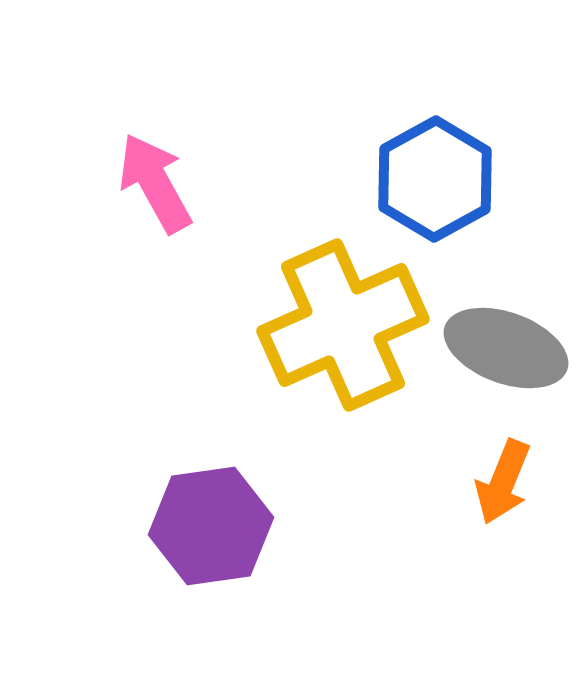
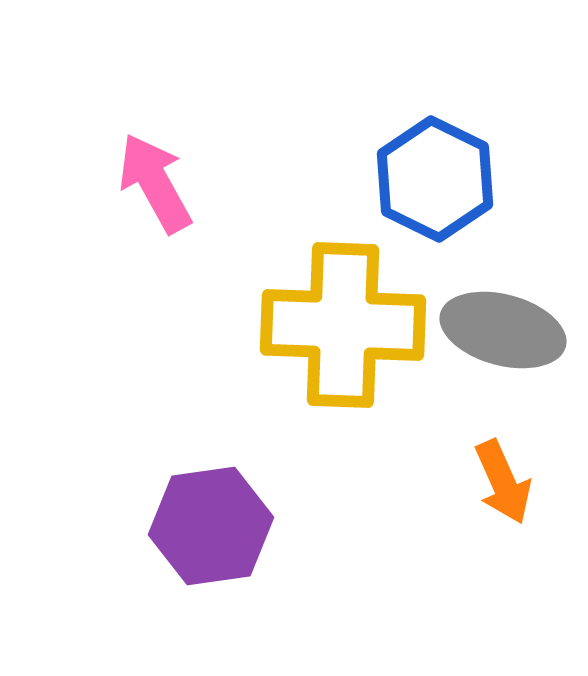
blue hexagon: rotated 5 degrees counterclockwise
yellow cross: rotated 26 degrees clockwise
gray ellipse: moved 3 px left, 18 px up; rotated 5 degrees counterclockwise
orange arrow: rotated 46 degrees counterclockwise
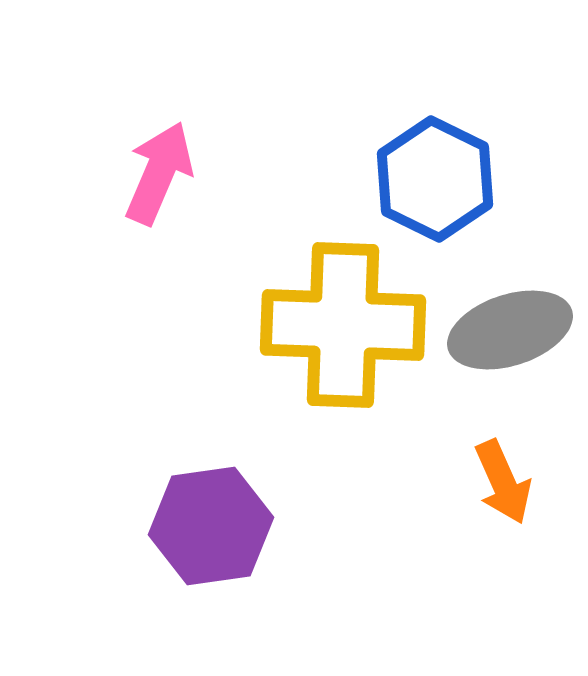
pink arrow: moved 4 px right, 10 px up; rotated 52 degrees clockwise
gray ellipse: moved 7 px right; rotated 33 degrees counterclockwise
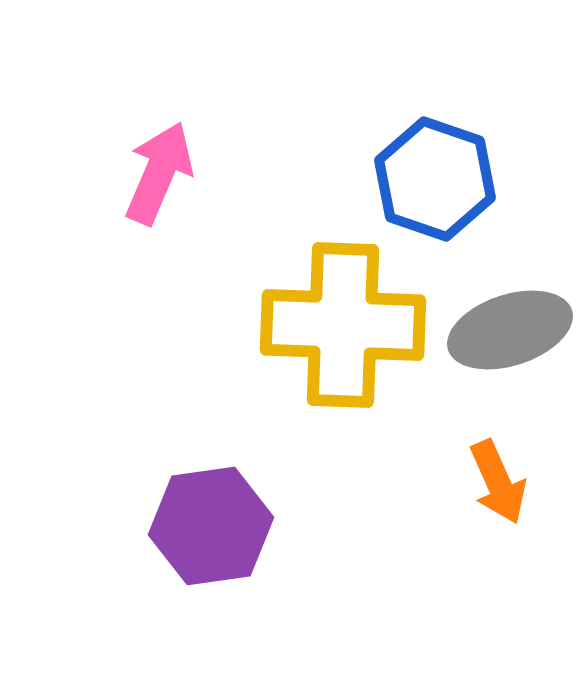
blue hexagon: rotated 7 degrees counterclockwise
orange arrow: moved 5 px left
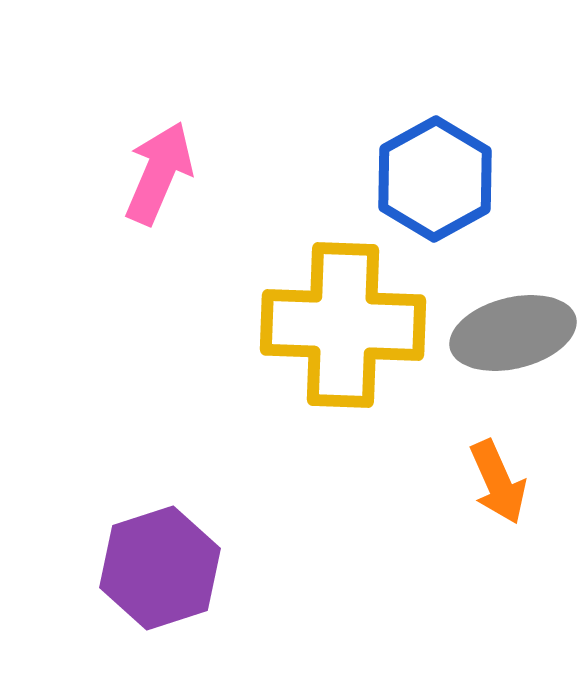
blue hexagon: rotated 12 degrees clockwise
gray ellipse: moved 3 px right, 3 px down; rotated 4 degrees clockwise
purple hexagon: moved 51 px left, 42 px down; rotated 10 degrees counterclockwise
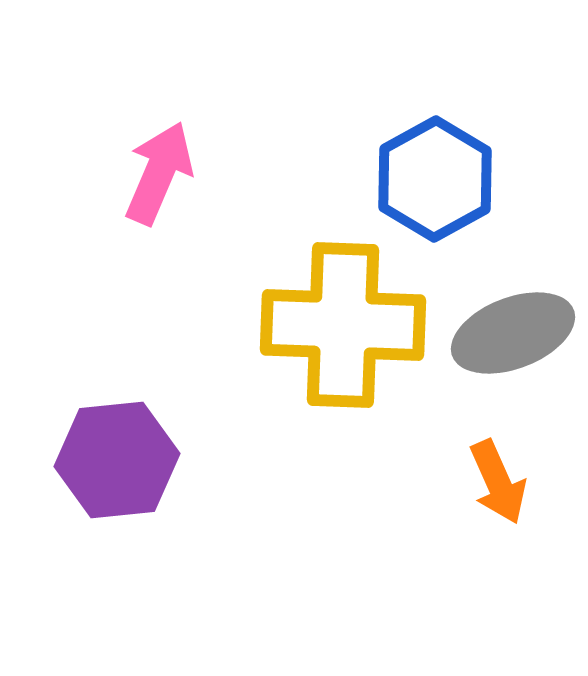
gray ellipse: rotated 7 degrees counterclockwise
purple hexagon: moved 43 px left, 108 px up; rotated 12 degrees clockwise
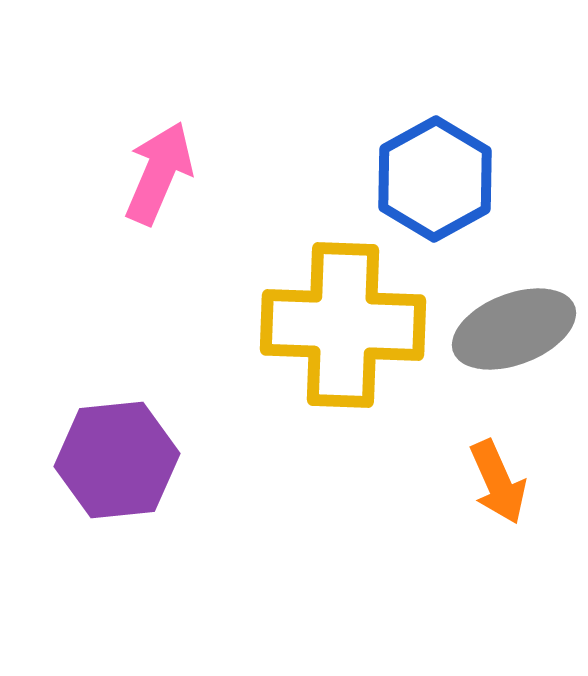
gray ellipse: moved 1 px right, 4 px up
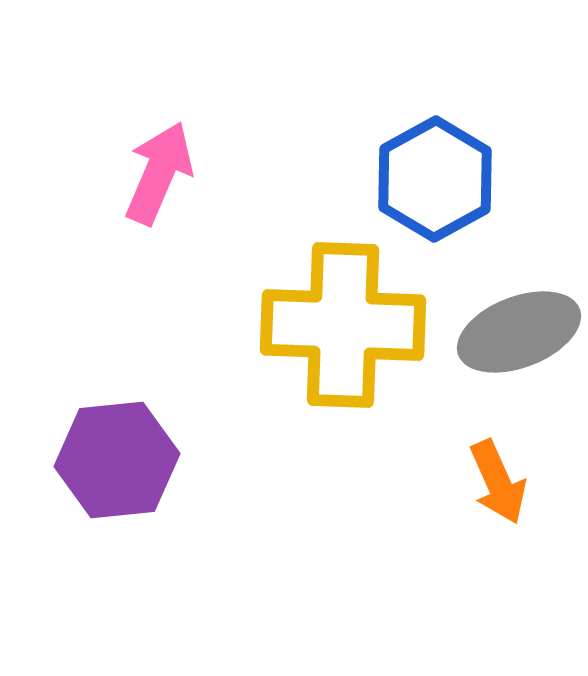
gray ellipse: moved 5 px right, 3 px down
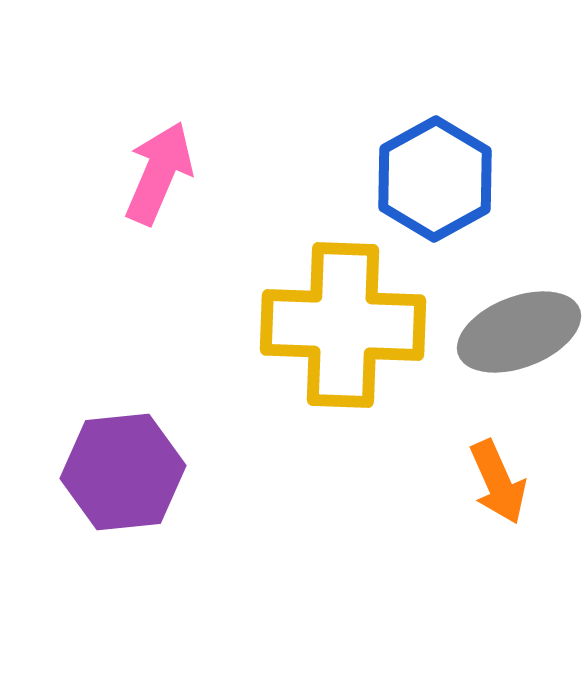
purple hexagon: moved 6 px right, 12 px down
